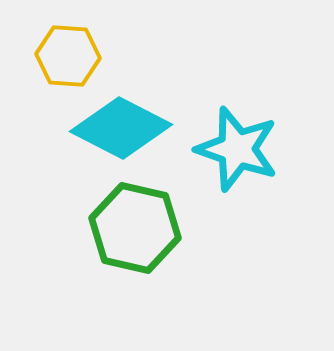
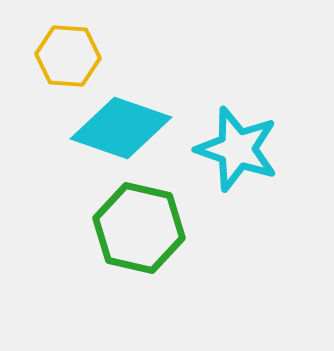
cyan diamond: rotated 8 degrees counterclockwise
green hexagon: moved 4 px right
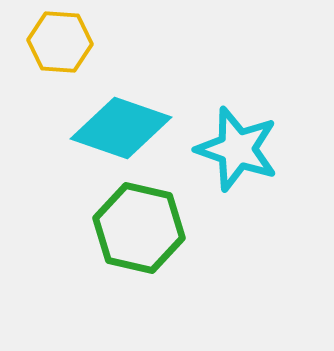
yellow hexagon: moved 8 px left, 14 px up
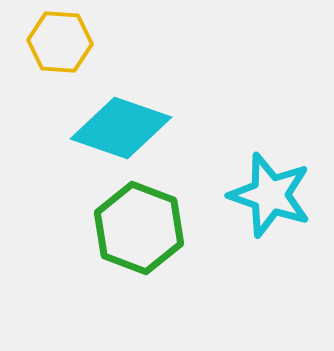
cyan star: moved 33 px right, 46 px down
green hexagon: rotated 8 degrees clockwise
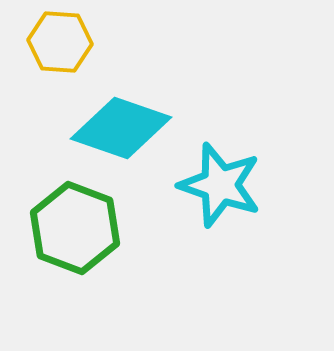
cyan star: moved 50 px left, 10 px up
green hexagon: moved 64 px left
